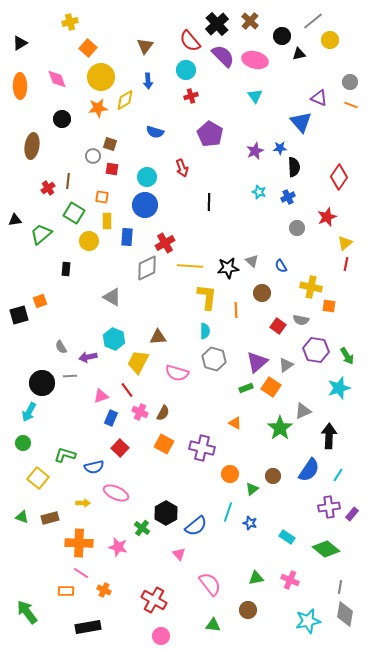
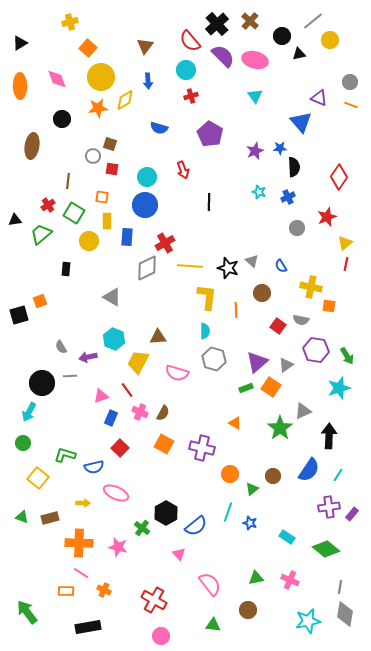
blue semicircle at (155, 132): moved 4 px right, 4 px up
red arrow at (182, 168): moved 1 px right, 2 px down
red cross at (48, 188): moved 17 px down
black star at (228, 268): rotated 25 degrees clockwise
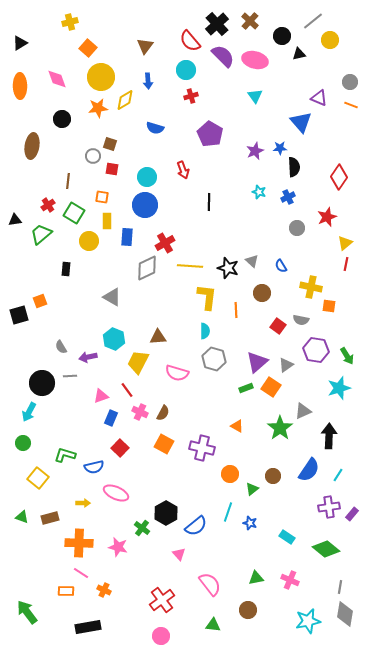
blue semicircle at (159, 128): moved 4 px left
orange triangle at (235, 423): moved 2 px right, 3 px down
red cross at (154, 600): moved 8 px right; rotated 25 degrees clockwise
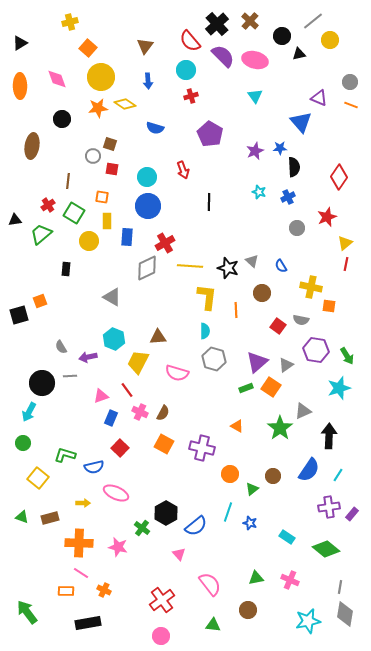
yellow diamond at (125, 100): moved 4 px down; rotated 65 degrees clockwise
blue circle at (145, 205): moved 3 px right, 1 px down
black rectangle at (88, 627): moved 4 px up
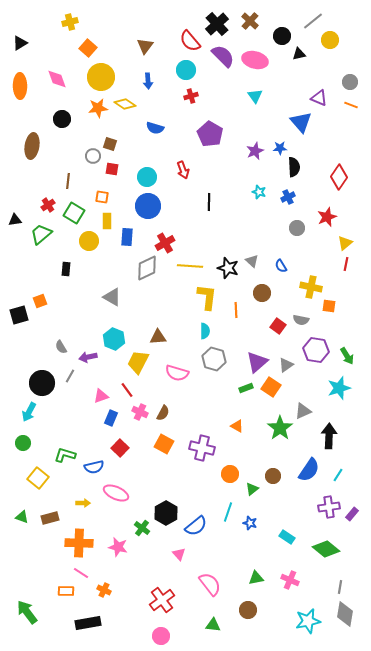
gray line at (70, 376): rotated 56 degrees counterclockwise
